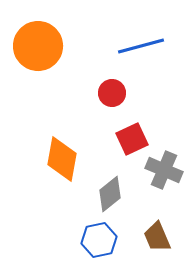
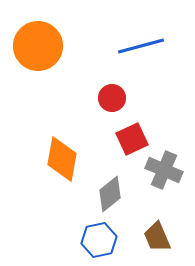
red circle: moved 5 px down
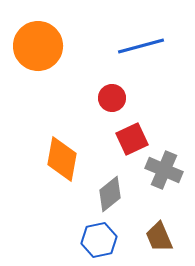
brown trapezoid: moved 2 px right
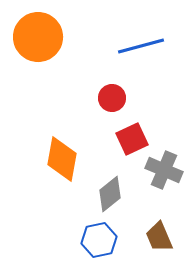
orange circle: moved 9 px up
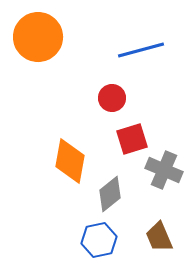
blue line: moved 4 px down
red square: rotated 8 degrees clockwise
orange diamond: moved 8 px right, 2 px down
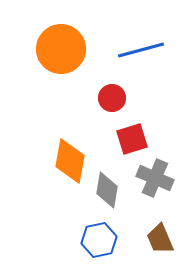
orange circle: moved 23 px right, 12 px down
gray cross: moved 9 px left, 8 px down
gray diamond: moved 3 px left, 4 px up; rotated 42 degrees counterclockwise
brown trapezoid: moved 1 px right, 2 px down
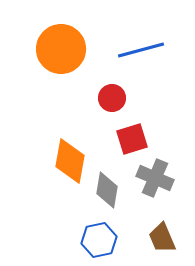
brown trapezoid: moved 2 px right, 1 px up
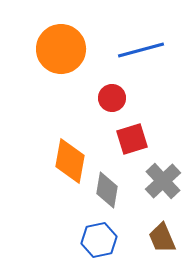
gray cross: moved 8 px right, 3 px down; rotated 24 degrees clockwise
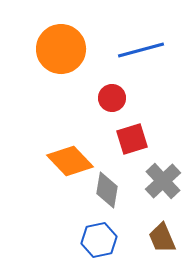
orange diamond: rotated 54 degrees counterclockwise
